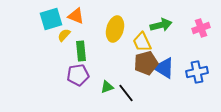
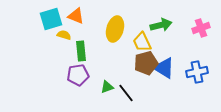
yellow semicircle: rotated 64 degrees clockwise
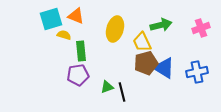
black line: moved 4 px left, 1 px up; rotated 24 degrees clockwise
